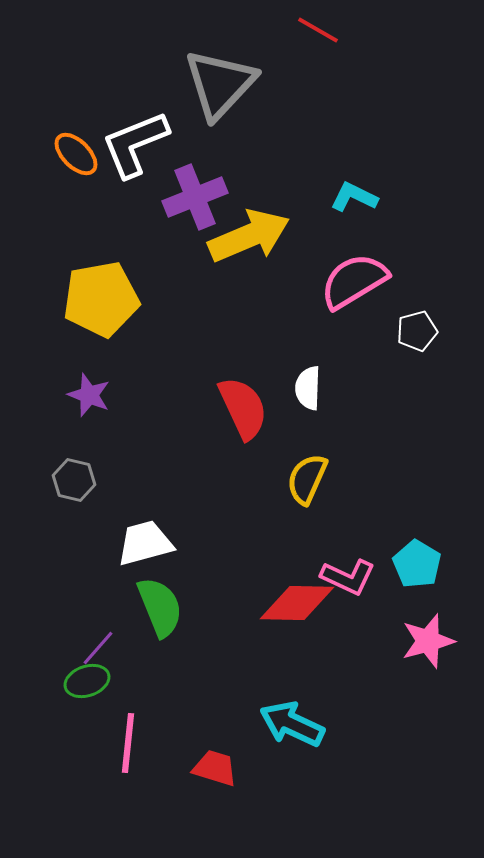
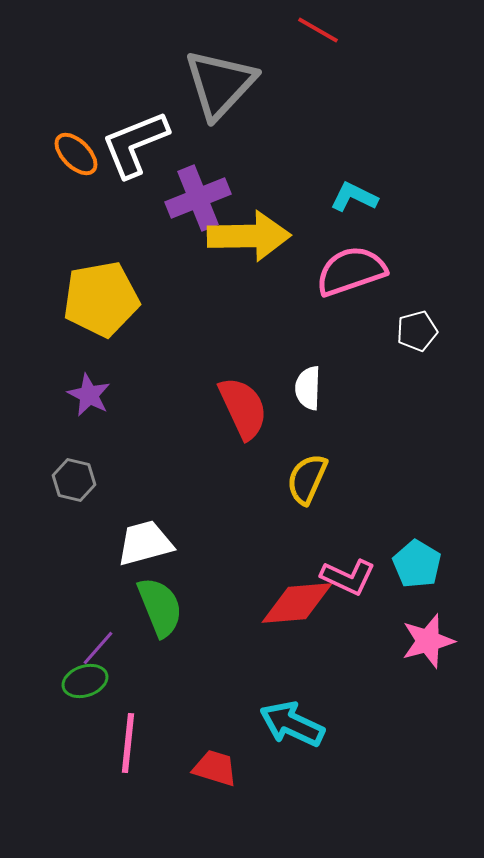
purple cross: moved 3 px right, 1 px down
yellow arrow: rotated 22 degrees clockwise
pink semicircle: moved 3 px left, 10 px up; rotated 12 degrees clockwise
purple star: rotated 6 degrees clockwise
red diamond: rotated 6 degrees counterclockwise
green ellipse: moved 2 px left
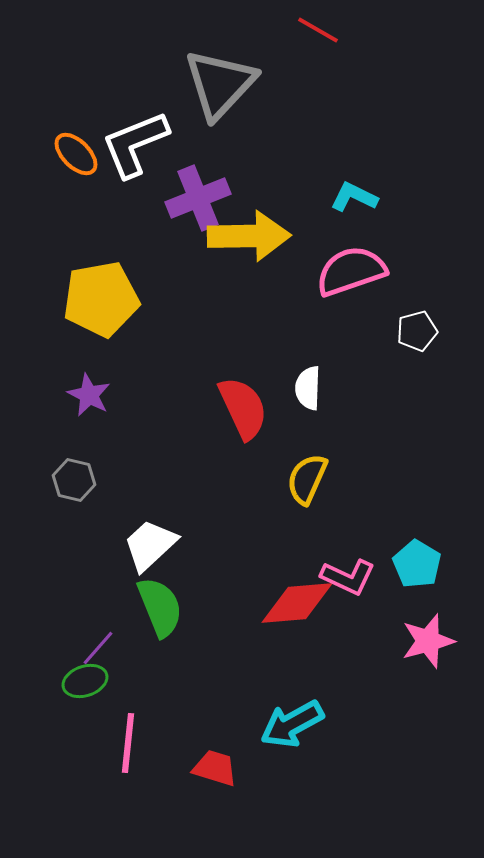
white trapezoid: moved 5 px right, 2 px down; rotated 28 degrees counterclockwise
cyan arrow: rotated 54 degrees counterclockwise
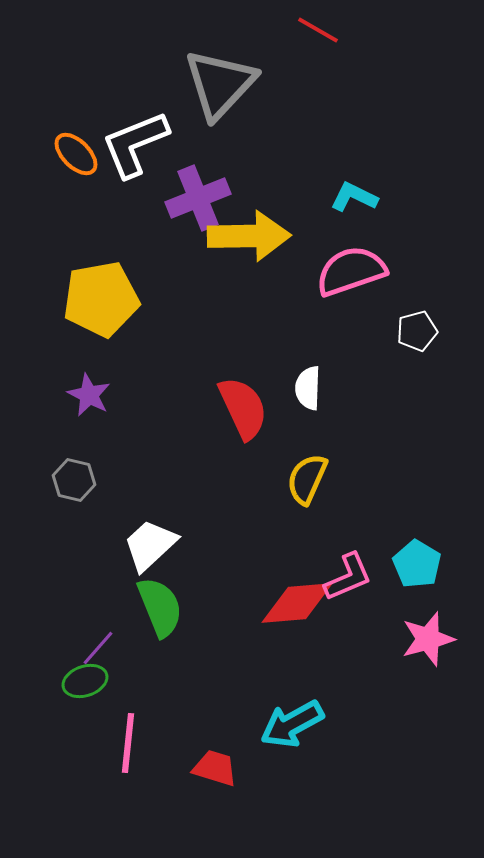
pink L-shape: rotated 48 degrees counterclockwise
pink star: moved 2 px up
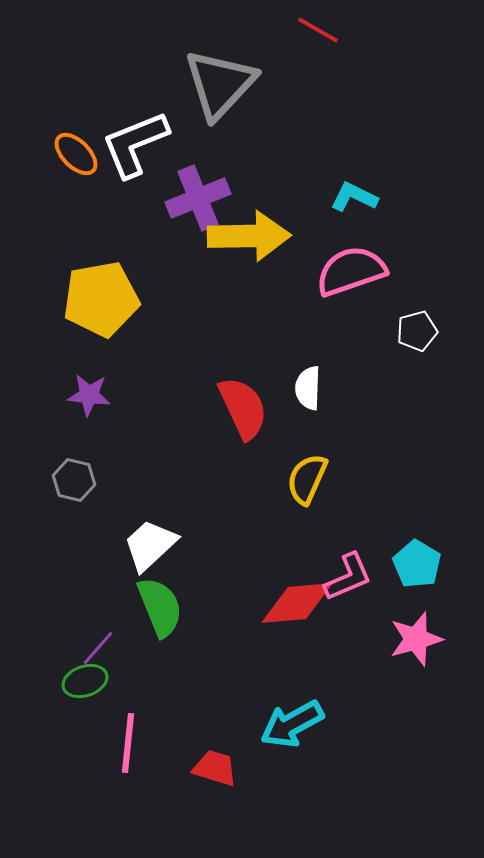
purple star: rotated 21 degrees counterclockwise
pink star: moved 12 px left
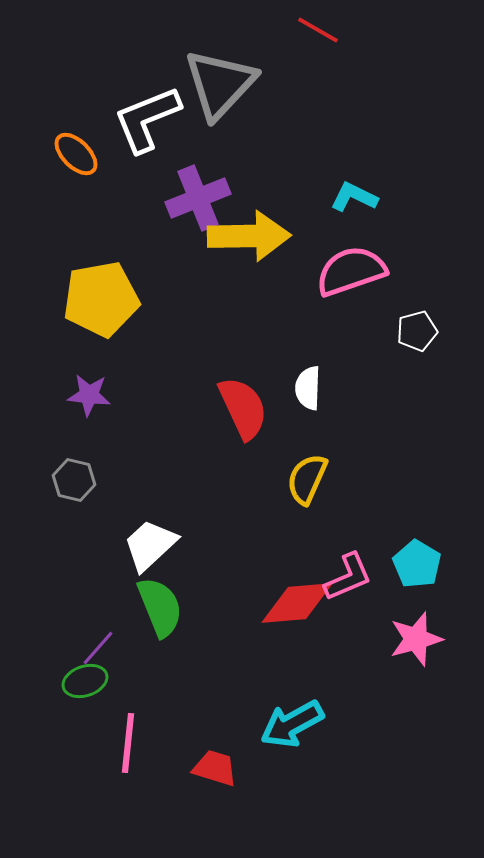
white L-shape: moved 12 px right, 25 px up
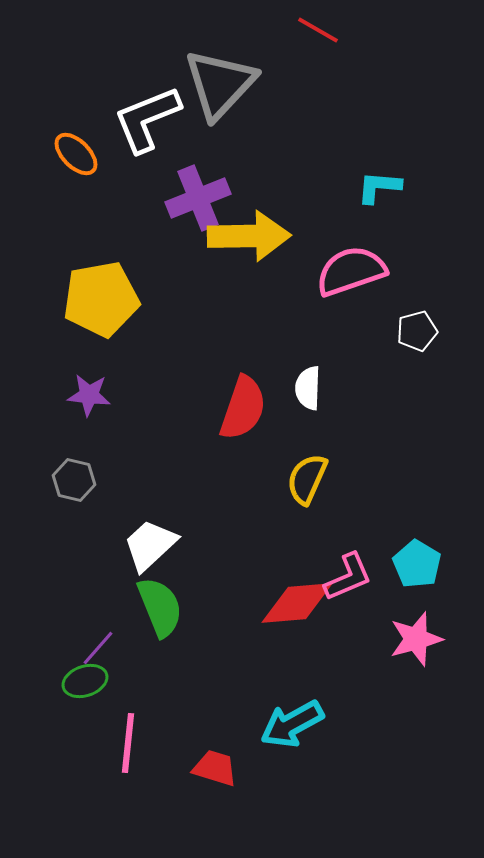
cyan L-shape: moved 25 px right, 10 px up; rotated 21 degrees counterclockwise
red semicircle: rotated 44 degrees clockwise
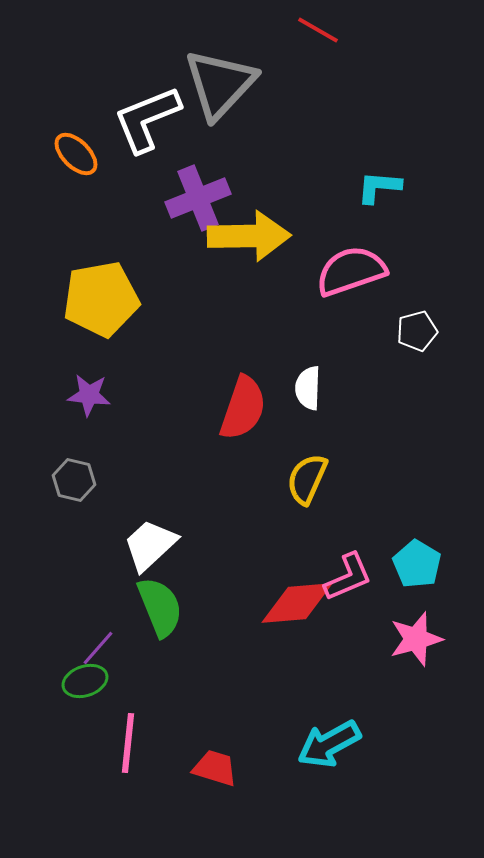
cyan arrow: moved 37 px right, 20 px down
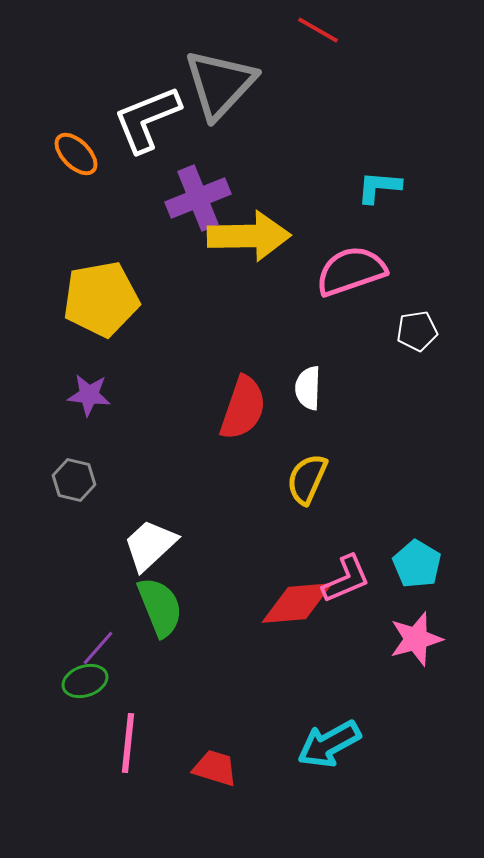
white pentagon: rotated 6 degrees clockwise
pink L-shape: moved 2 px left, 2 px down
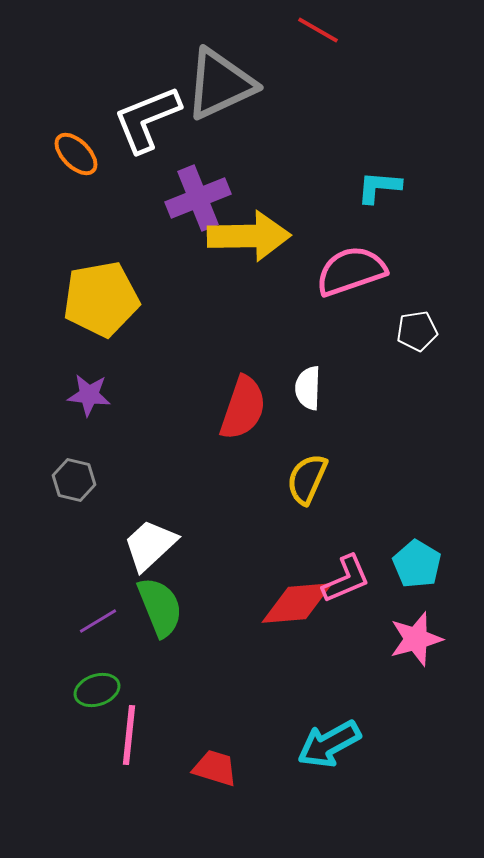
gray triangle: rotated 22 degrees clockwise
purple line: moved 27 px up; rotated 18 degrees clockwise
green ellipse: moved 12 px right, 9 px down
pink line: moved 1 px right, 8 px up
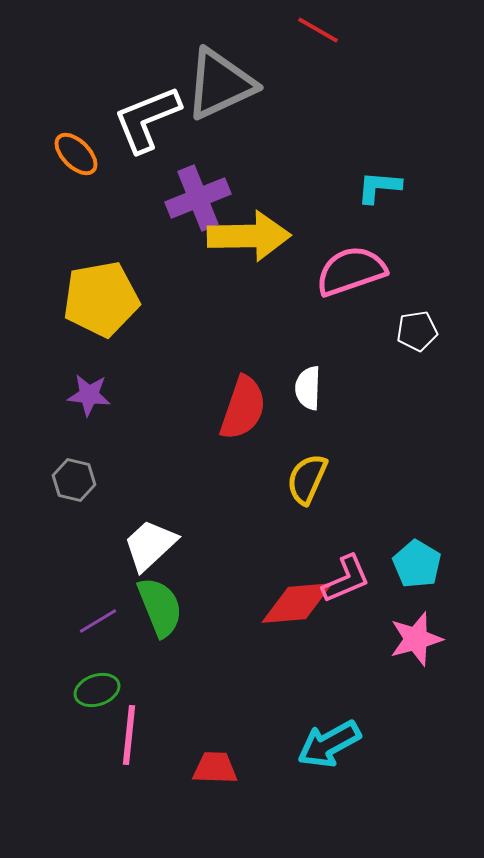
red trapezoid: rotated 15 degrees counterclockwise
